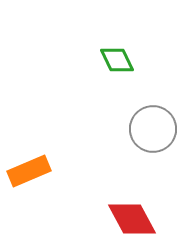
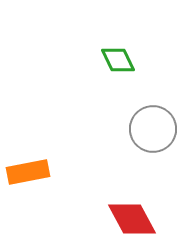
green diamond: moved 1 px right
orange rectangle: moved 1 px left, 1 px down; rotated 12 degrees clockwise
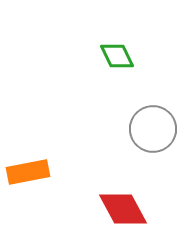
green diamond: moved 1 px left, 4 px up
red diamond: moved 9 px left, 10 px up
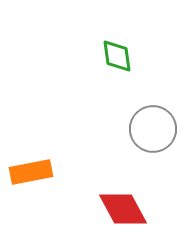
green diamond: rotated 18 degrees clockwise
orange rectangle: moved 3 px right
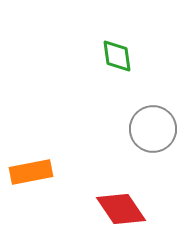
red diamond: moved 2 px left; rotated 6 degrees counterclockwise
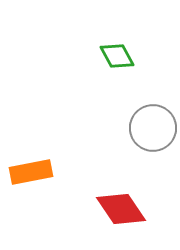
green diamond: rotated 21 degrees counterclockwise
gray circle: moved 1 px up
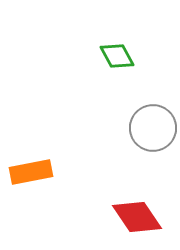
red diamond: moved 16 px right, 8 px down
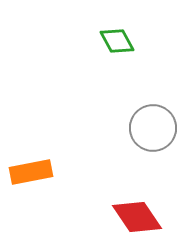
green diamond: moved 15 px up
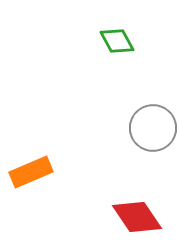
orange rectangle: rotated 12 degrees counterclockwise
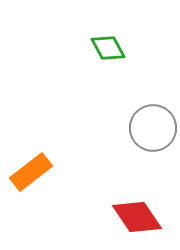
green diamond: moved 9 px left, 7 px down
orange rectangle: rotated 15 degrees counterclockwise
